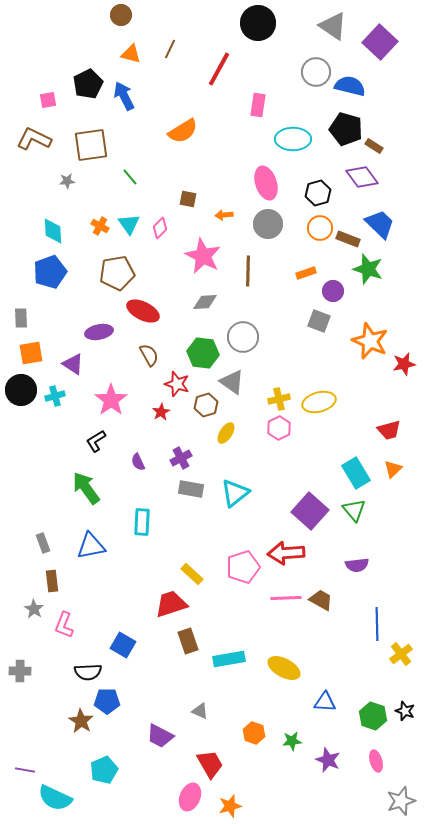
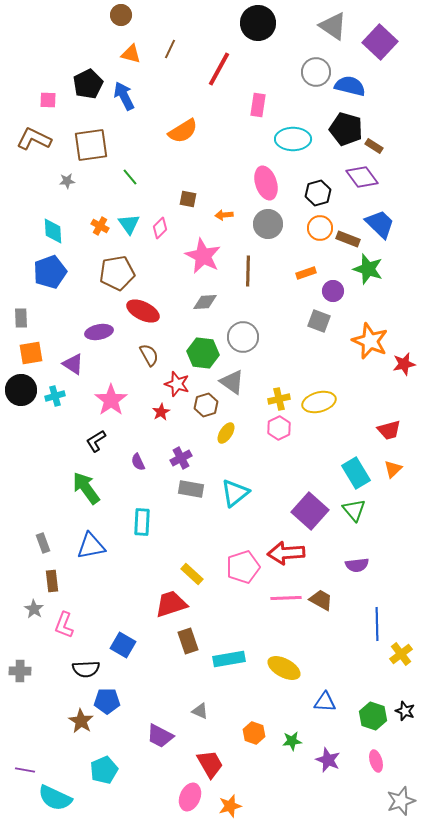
pink square at (48, 100): rotated 12 degrees clockwise
black semicircle at (88, 672): moved 2 px left, 3 px up
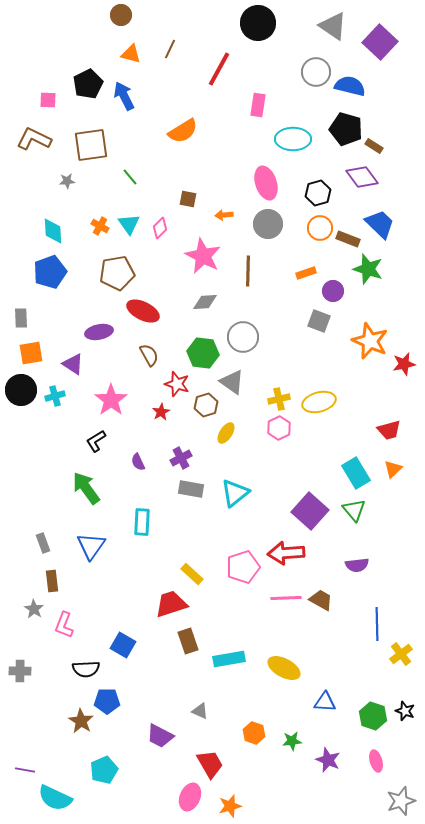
blue triangle at (91, 546): rotated 44 degrees counterclockwise
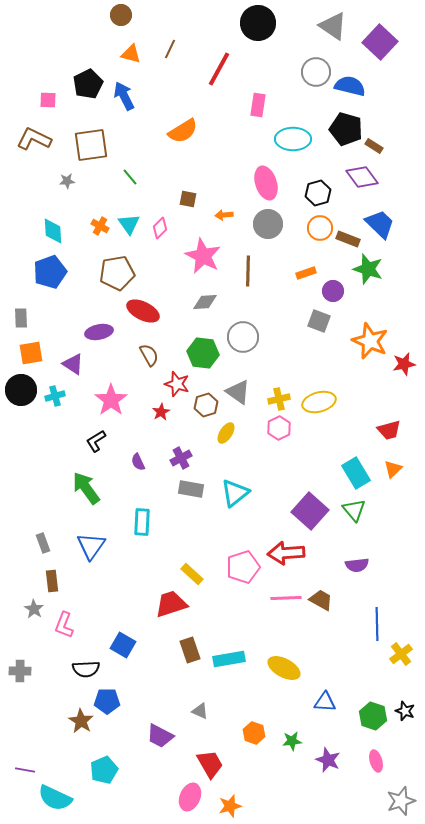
gray triangle at (232, 382): moved 6 px right, 10 px down
brown rectangle at (188, 641): moved 2 px right, 9 px down
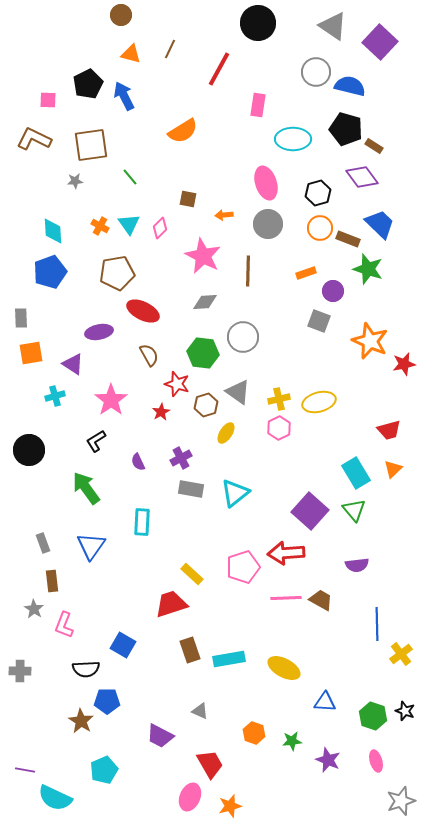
gray star at (67, 181): moved 8 px right
black circle at (21, 390): moved 8 px right, 60 px down
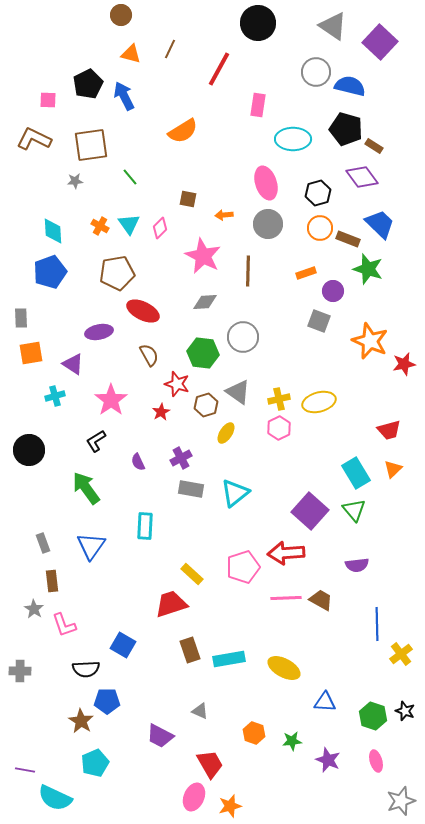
cyan rectangle at (142, 522): moved 3 px right, 4 px down
pink L-shape at (64, 625): rotated 40 degrees counterclockwise
cyan pentagon at (104, 770): moved 9 px left, 7 px up
pink ellipse at (190, 797): moved 4 px right
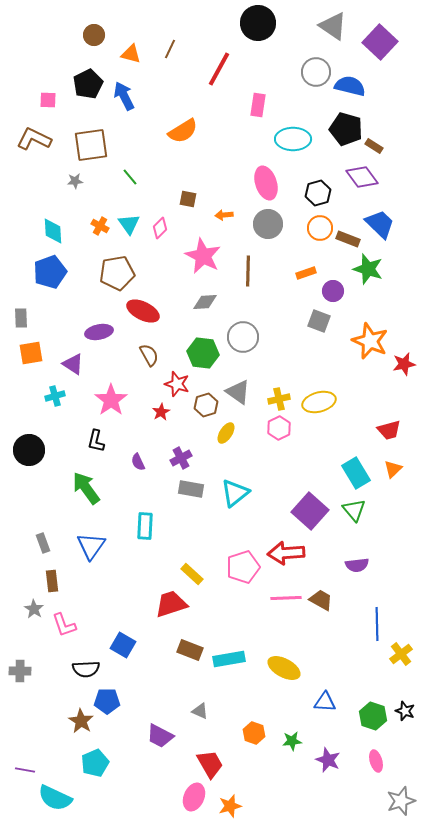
brown circle at (121, 15): moved 27 px left, 20 px down
black L-shape at (96, 441): rotated 45 degrees counterclockwise
brown rectangle at (190, 650): rotated 50 degrees counterclockwise
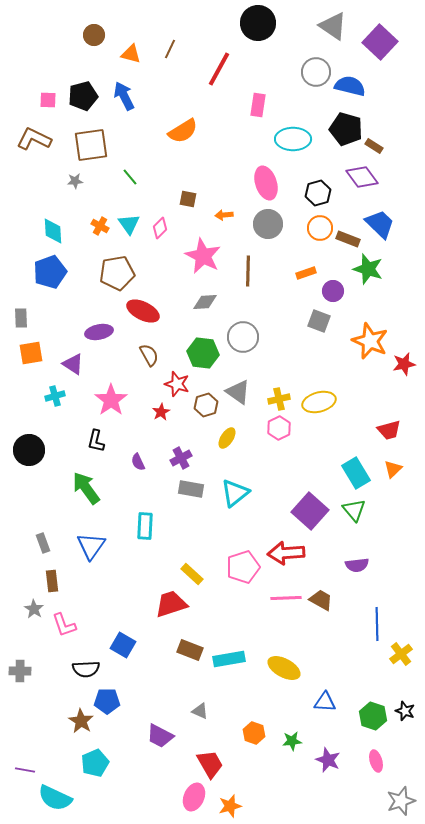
black pentagon at (88, 84): moved 5 px left, 12 px down; rotated 12 degrees clockwise
yellow ellipse at (226, 433): moved 1 px right, 5 px down
